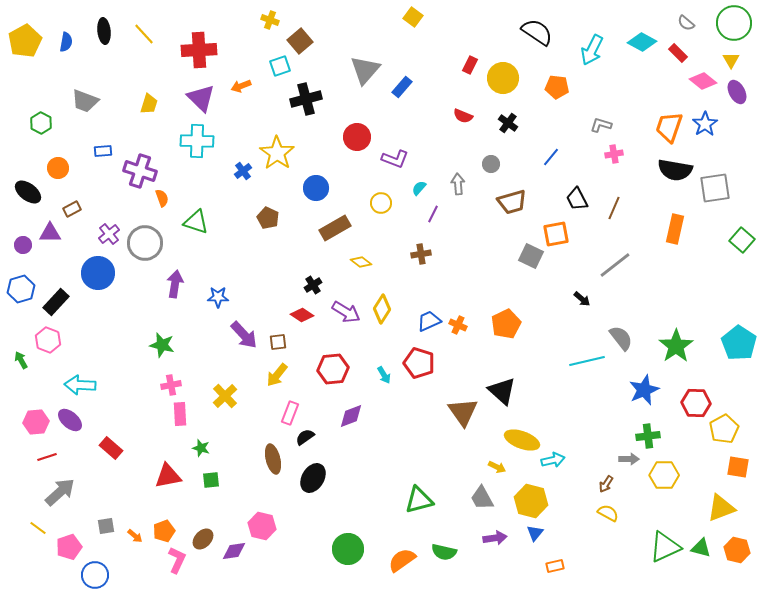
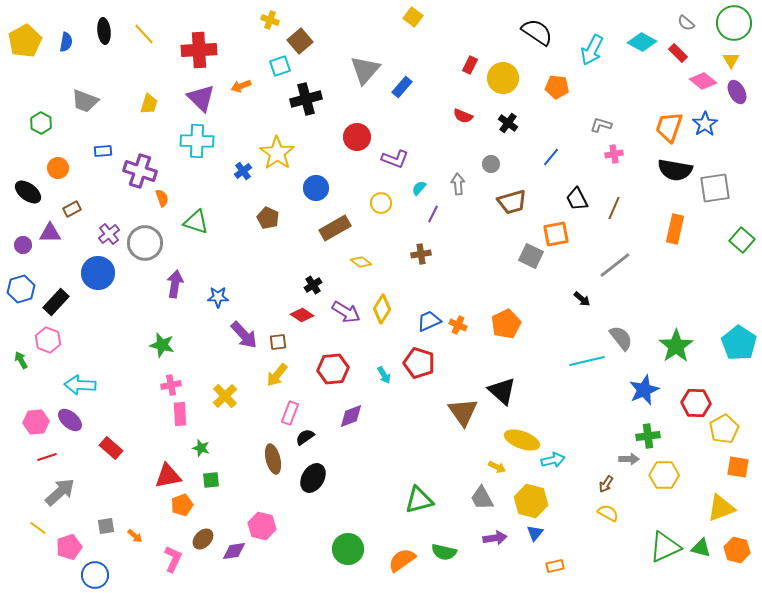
orange pentagon at (164, 531): moved 18 px right, 26 px up
pink L-shape at (177, 560): moved 4 px left, 1 px up
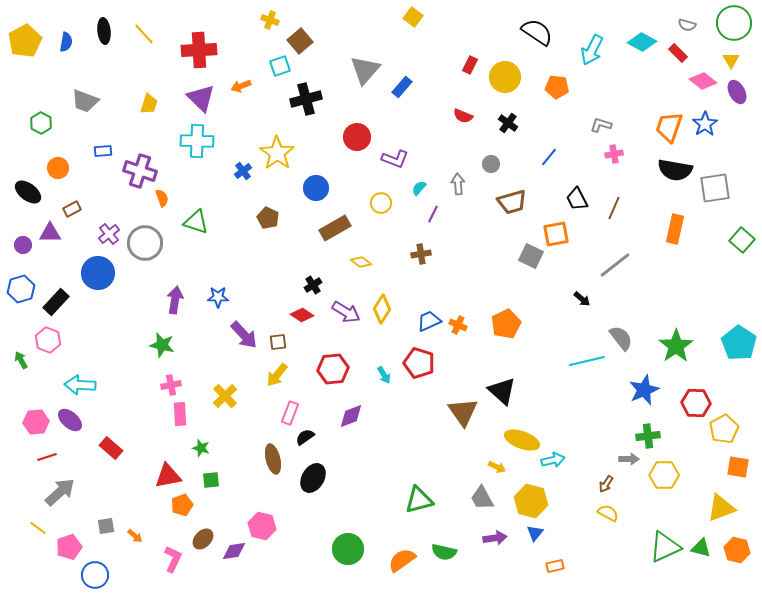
gray semicircle at (686, 23): moved 1 px right, 2 px down; rotated 24 degrees counterclockwise
yellow circle at (503, 78): moved 2 px right, 1 px up
blue line at (551, 157): moved 2 px left
purple arrow at (175, 284): moved 16 px down
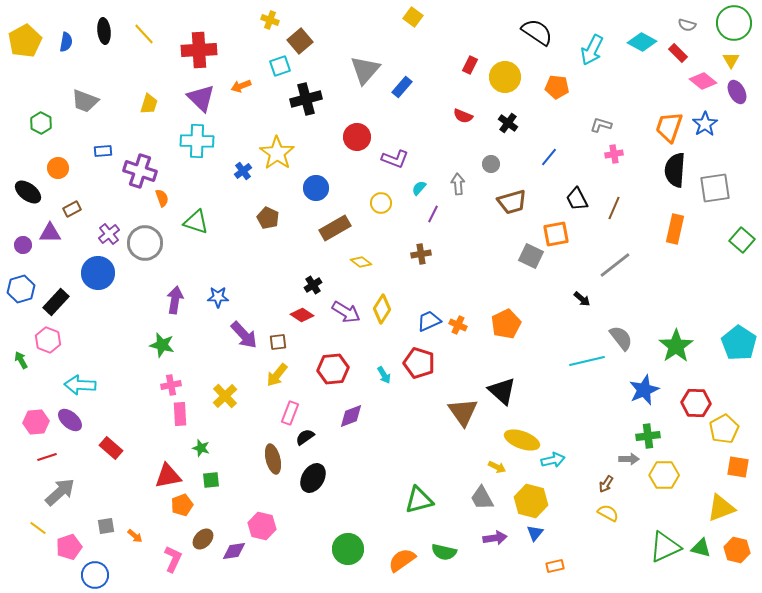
black semicircle at (675, 170): rotated 84 degrees clockwise
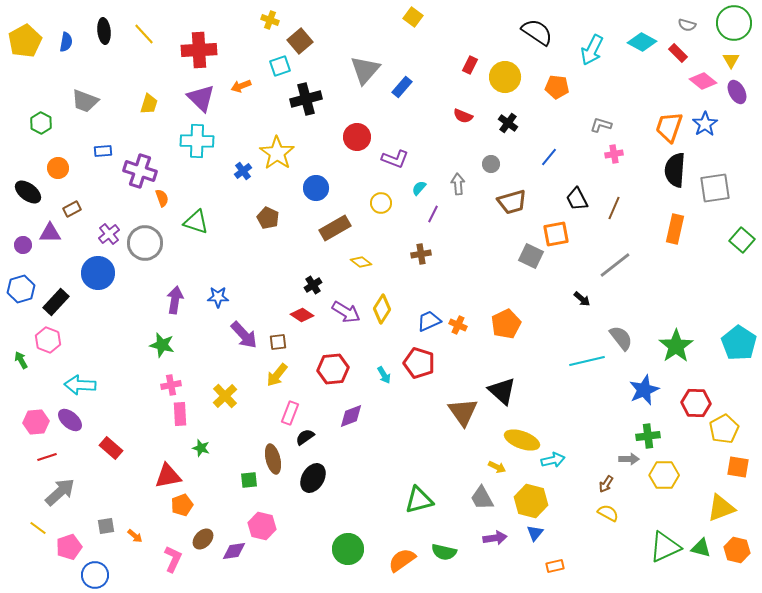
green square at (211, 480): moved 38 px right
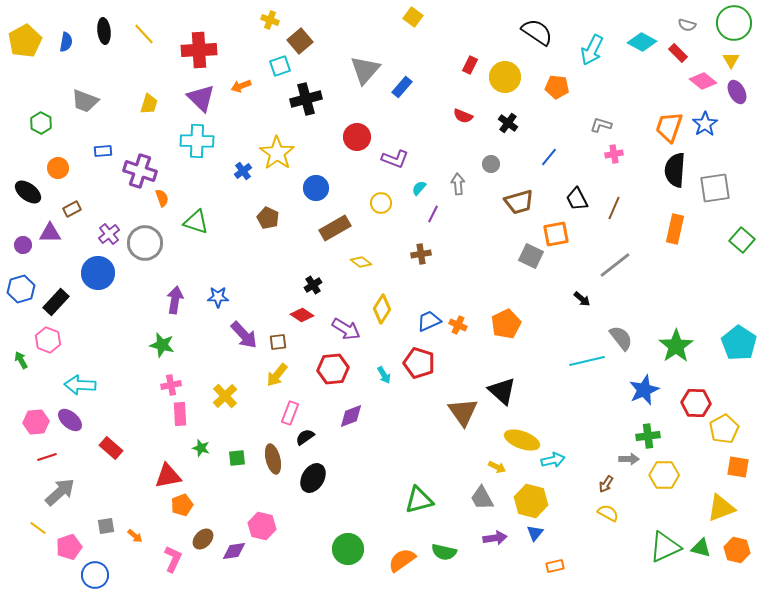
brown trapezoid at (512, 202): moved 7 px right
purple arrow at (346, 312): moved 17 px down
green square at (249, 480): moved 12 px left, 22 px up
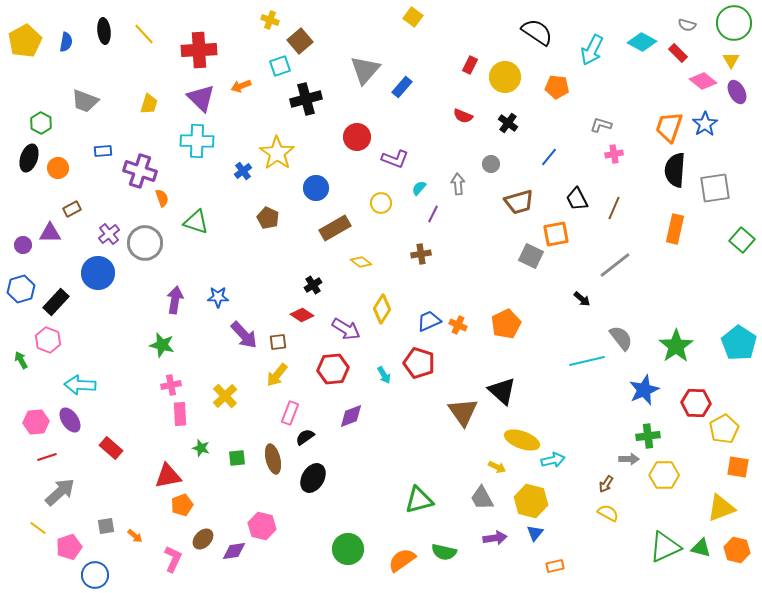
black ellipse at (28, 192): moved 1 px right, 34 px up; rotated 72 degrees clockwise
purple ellipse at (70, 420): rotated 15 degrees clockwise
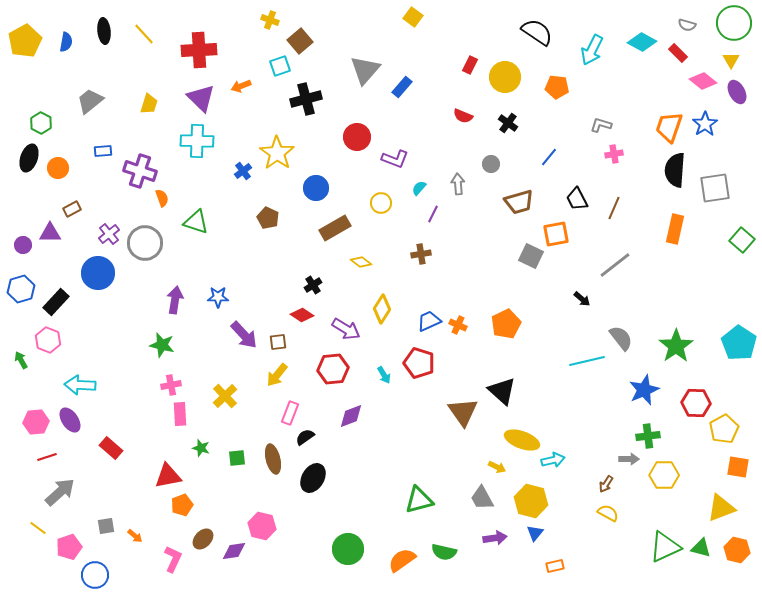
gray trapezoid at (85, 101): moved 5 px right; rotated 120 degrees clockwise
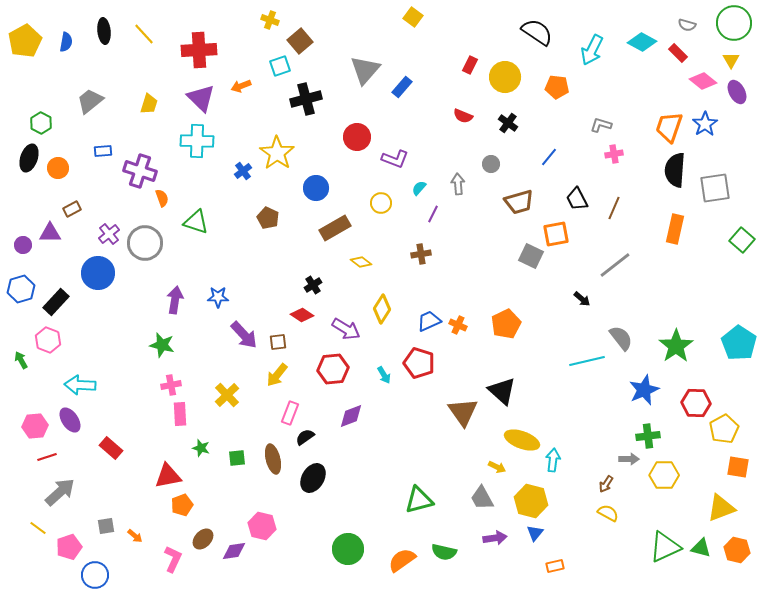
yellow cross at (225, 396): moved 2 px right, 1 px up
pink hexagon at (36, 422): moved 1 px left, 4 px down
cyan arrow at (553, 460): rotated 70 degrees counterclockwise
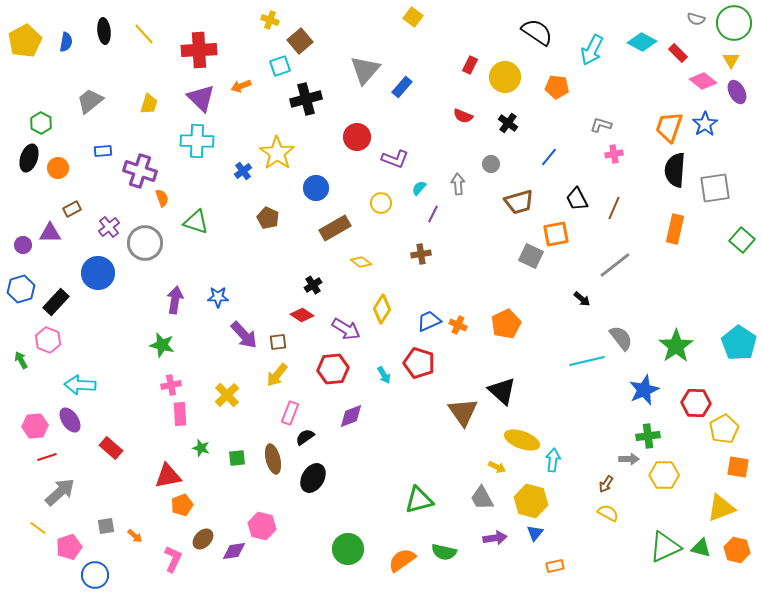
gray semicircle at (687, 25): moved 9 px right, 6 px up
purple cross at (109, 234): moved 7 px up
